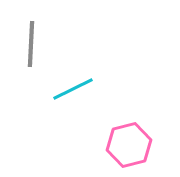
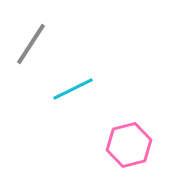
gray line: rotated 30 degrees clockwise
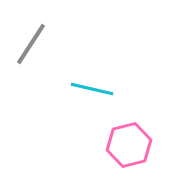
cyan line: moved 19 px right; rotated 39 degrees clockwise
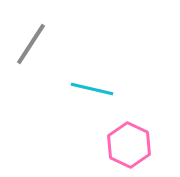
pink hexagon: rotated 21 degrees counterclockwise
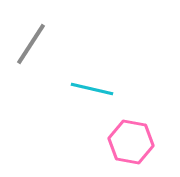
pink hexagon: moved 2 px right, 3 px up; rotated 15 degrees counterclockwise
